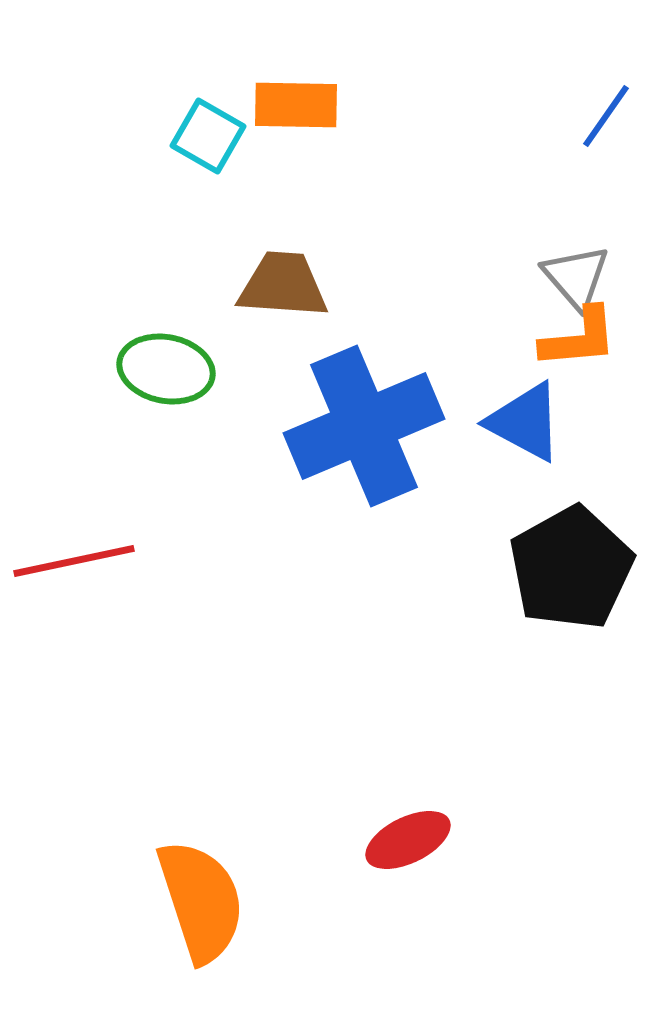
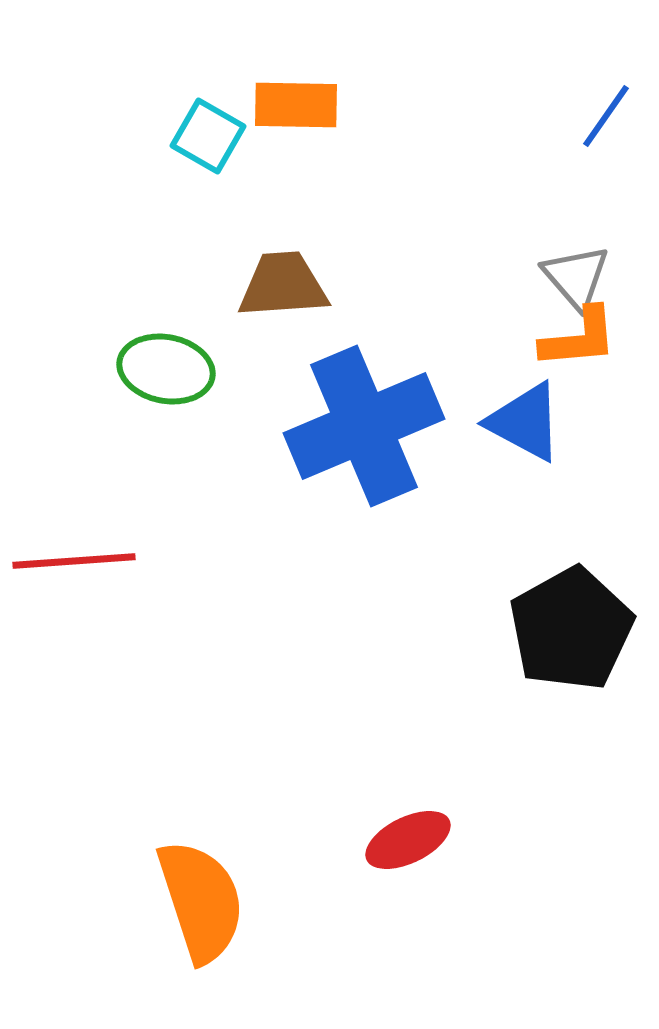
brown trapezoid: rotated 8 degrees counterclockwise
red line: rotated 8 degrees clockwise
black pentagon: moved 61 px down
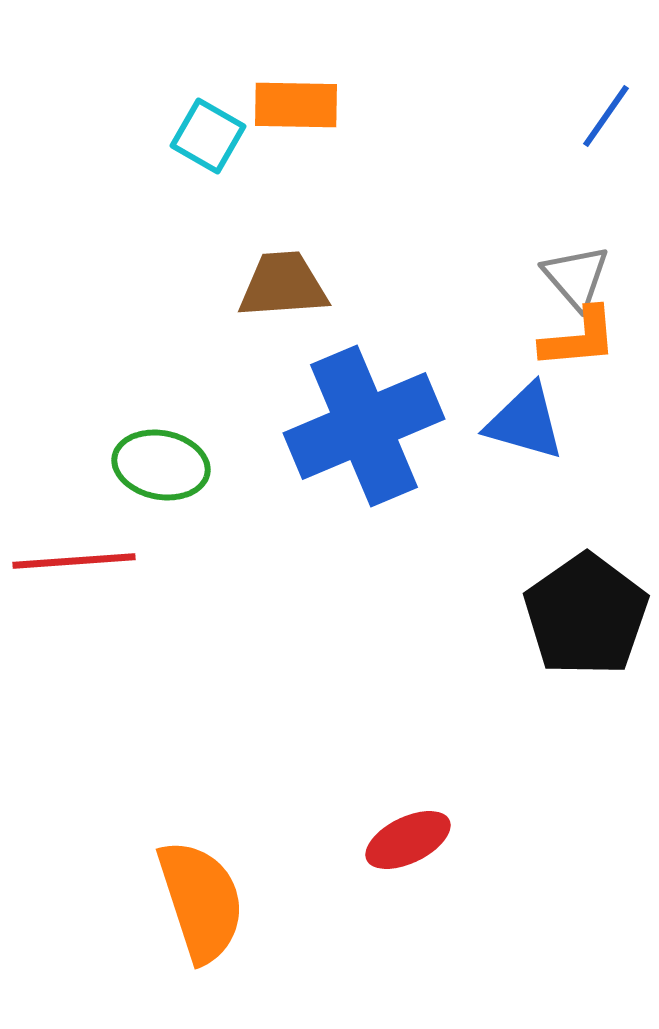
green ellipse: moved 5 px left, 96 px down
blue triangle: rotated 12 degrees counterclockwise
black pentagon: moved 15 px right, 14 px up; rotated 6 degrees counterclockwise
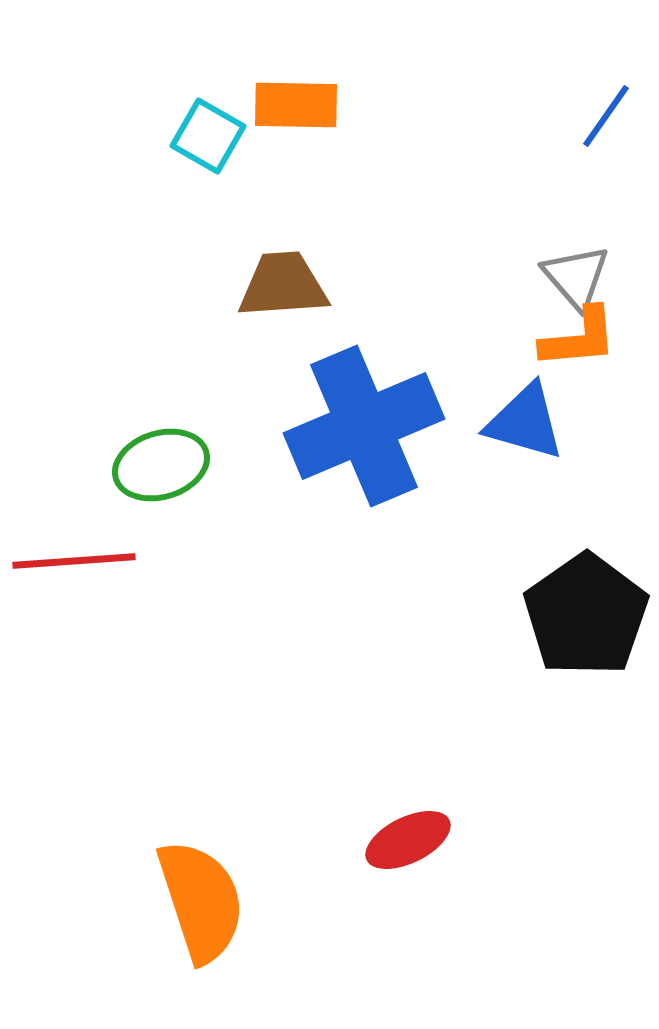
green ellipse: rotated 28 degrees counterclockwise
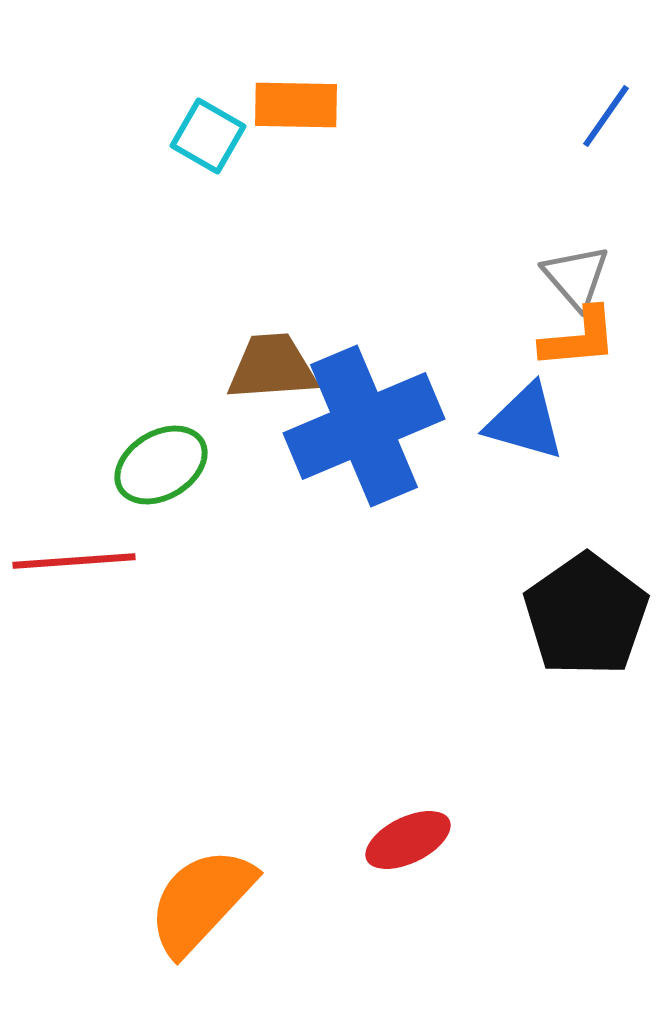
brown trapezoid: moved 11 px left, 82 px down
green ellipse: rotated 14 degrees counterclockwise
orange semicircle: rotated 119 degrees counterclockwise
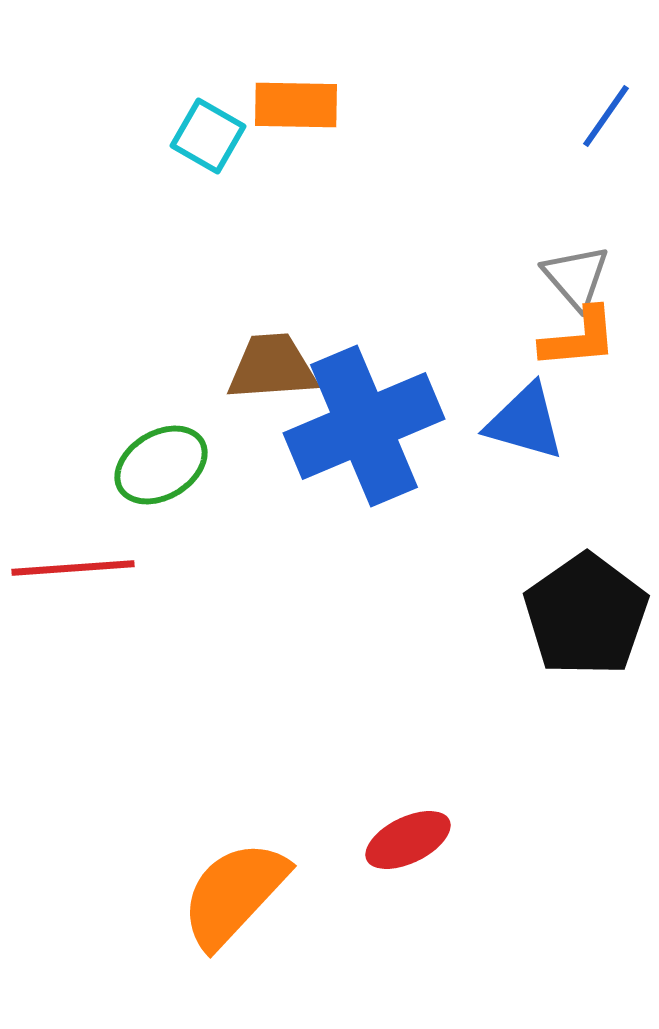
red line: moved 1 px left, 7 px down
orange semicircle: moved 33 px right, 7 px up
